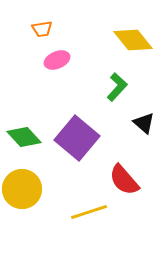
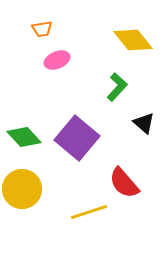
red semicircle: moved 3 px down
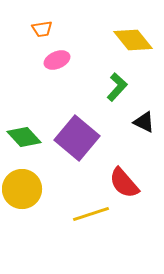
black triangle: moved 1 px up; rotated 15 degrees counterclockwise
yellow line: moved 2 px right, 2 px down
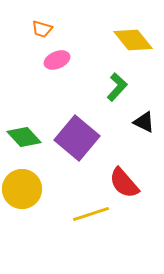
orange trapezoid: rotated 25 degrees clockwise
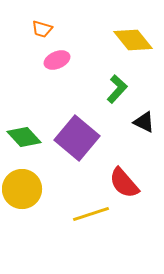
green L-shape: moved 2 px down
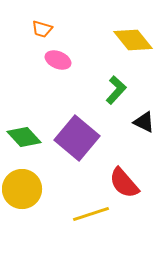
pink ellipse: moved 1 px right; rotated 45 degrees clockwise
green L-shape: moved 1 px left, 1 px down
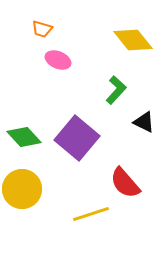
red semicircle: moved 1 px right
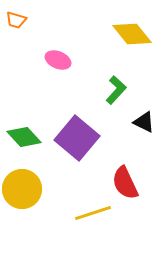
orange trapezoid: moved 26 px left, 9 px up
yellow diamond: moved 1 px left, 6 px up
red semicircle: rotated 16 degrees clockwise
yellow line: moved 2 px right, 1 px up
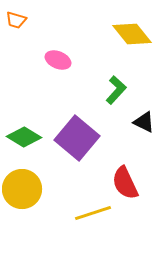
green diamond: rotated 16 degrees counterclockwise
